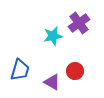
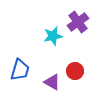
purple cross: moved 1 px left, 1 px up
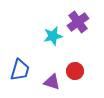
purple triangle: rotated 12 degrees counterclockwise
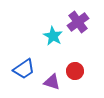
cyan star: rotated 30 degrees counterclockwise
blue trapezoid: moved 4 px right, 1 px up; rotated 40 degrees clockwise
